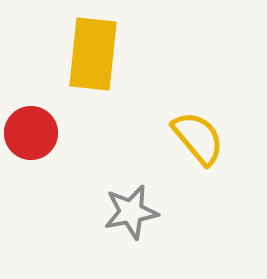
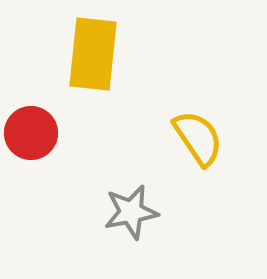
yellow semicircle: rotated 6 degrees clockwise
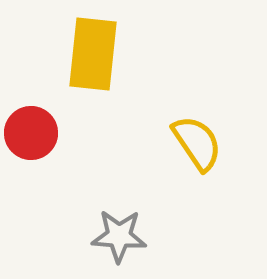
yellow semicircle: moved 1 px left, 5 px down
gray star: moved 12 px left, 24 px down; rotated 14 degrees clockwise
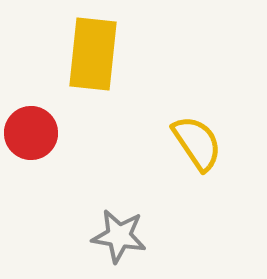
gray star: rotated 6 degrees clockwise
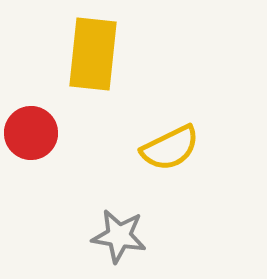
yellow semicircle: moved 27 px left, 5 px down; rotated 98 degrees clockwise
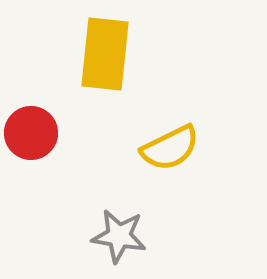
yellow rectangle: moved 12 px right
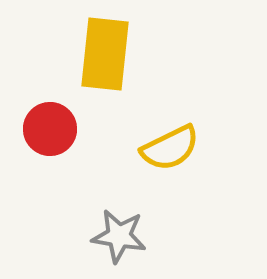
red circle: moved 19 px right, 4 px up
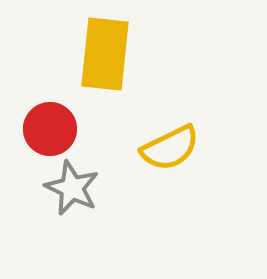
gray star: moved 47 px left, 48 px up; rotated 16 degrees clockwise
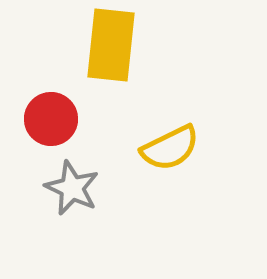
yellow rectangle: moved 6 px right, 9 px up
red circle: moved 1 px right, 10 px up
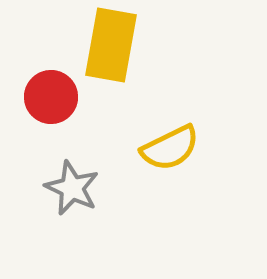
yellow rectangle: rotated 4 degrees clockwise
red circle: moved 22 px up
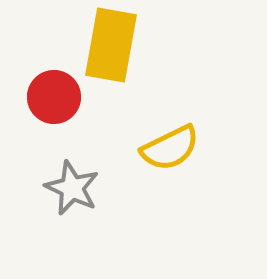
red circle: moved 3 px right
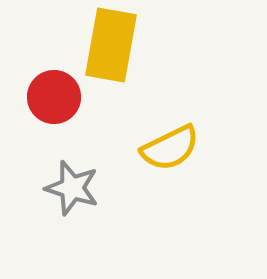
gray star: rotated 8 degrees counterclockwise
